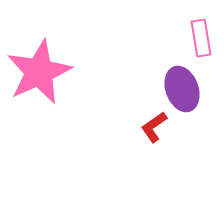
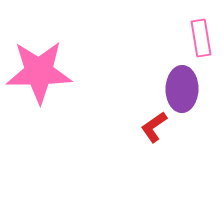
pink star: rotated 24 degrees clockwise
purple ellipse: rotated 21 degrees clockwise
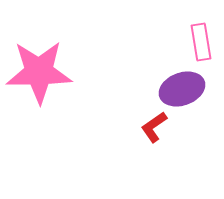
pink rectangle: moved 4 px down
purple ellipse: rotated 69 degrees clockwise
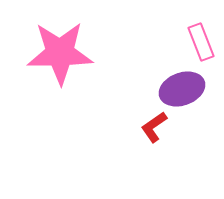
pink rectangle: rotated 12 degrees counterclockwise
pink star: moved 21 px right, 19 px up
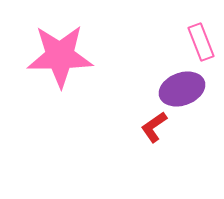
pink star: moved 3 px down
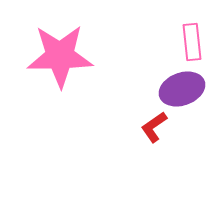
pink rectangle: moved 9 px left; rotated 15 degrees clockwise
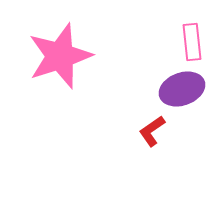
pink star: rotated 18 degrees counterclockwise
red L-shape: moved 2 px left, 4 px down
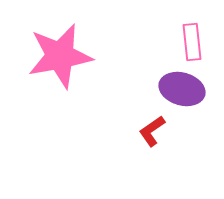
pink star: rotated 8 degrees clockwise
purple ellipse: rotated 36 degrees clockwise
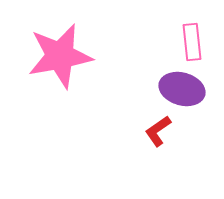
red L-shape: moved 6 px right
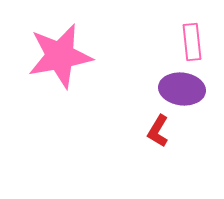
purple ellipse: rotated 9 degrees counterclockwise
red L-shape: rotated 24 degrees counterclockwise
